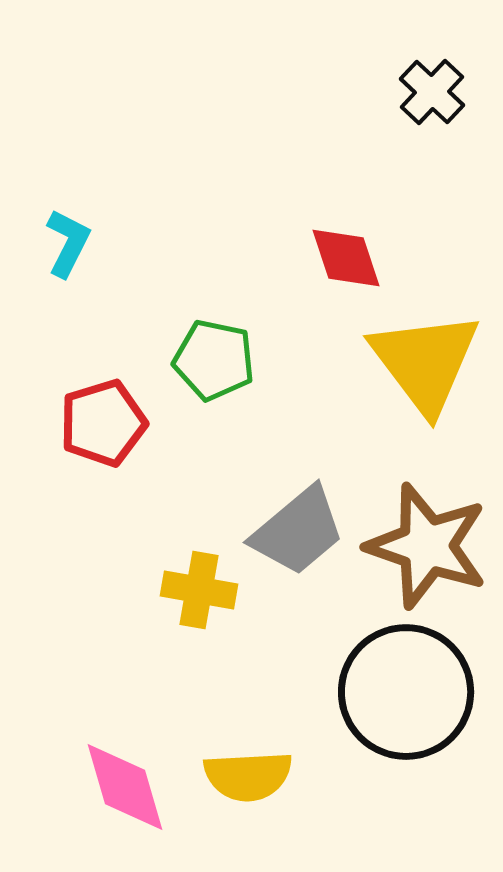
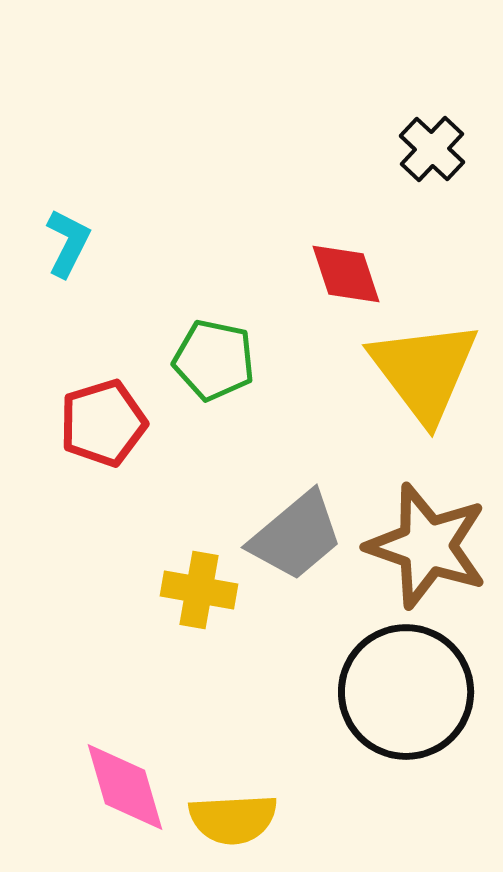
black cross: moved 57 px down
red diamond: moved 16 px down
yellow triangle: moved 1 px left, 9 px down
gray trapezoid: moved 2 px left, 5 px down
yellow semicircle: moved 15 px left, 43 px down
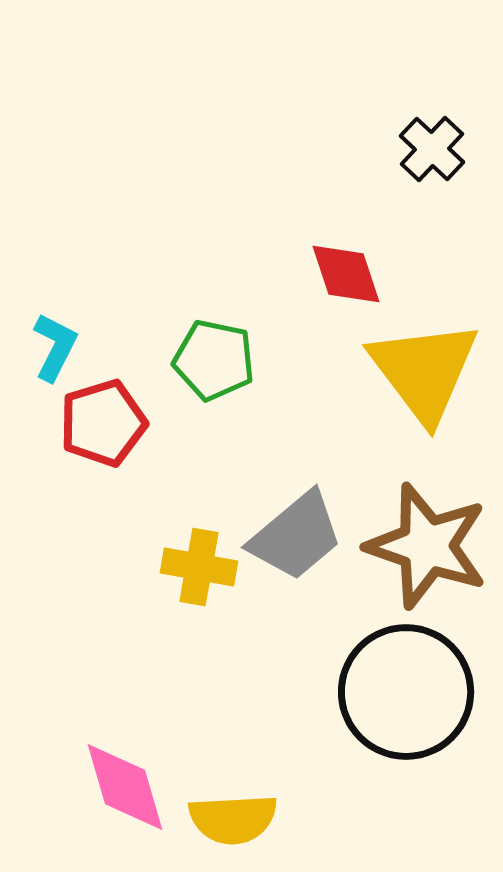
cyan L-shape: moved 13 px left, 104 px down
yellow cross: moved 23 px up
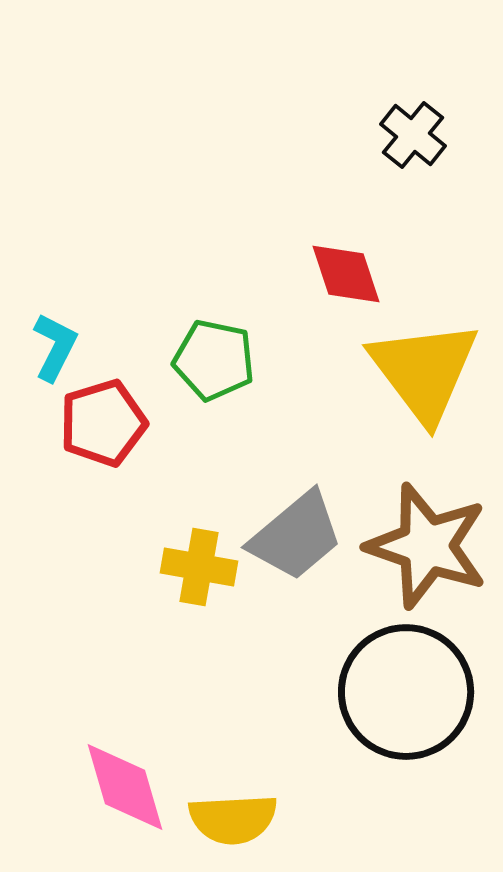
black cross: moved 19 px left, 14 px up; rotated 4 degrees counterclockwise
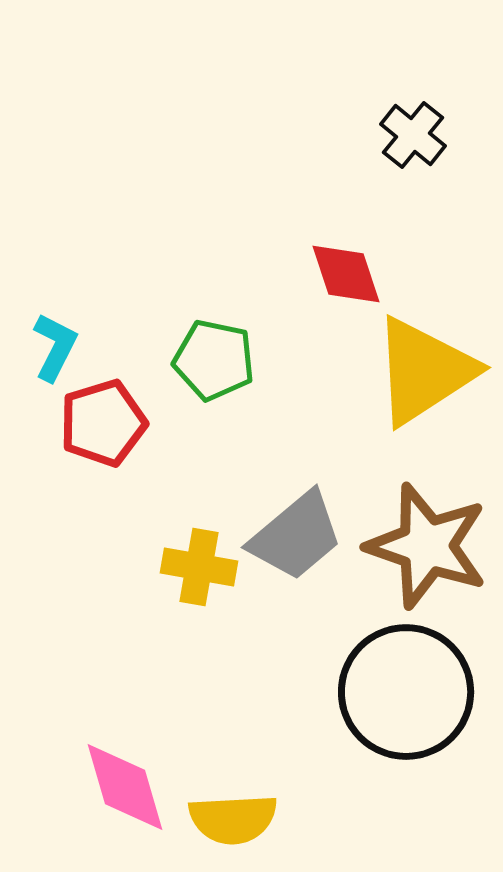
yellow triangle: rotated 34 degrees clockwise
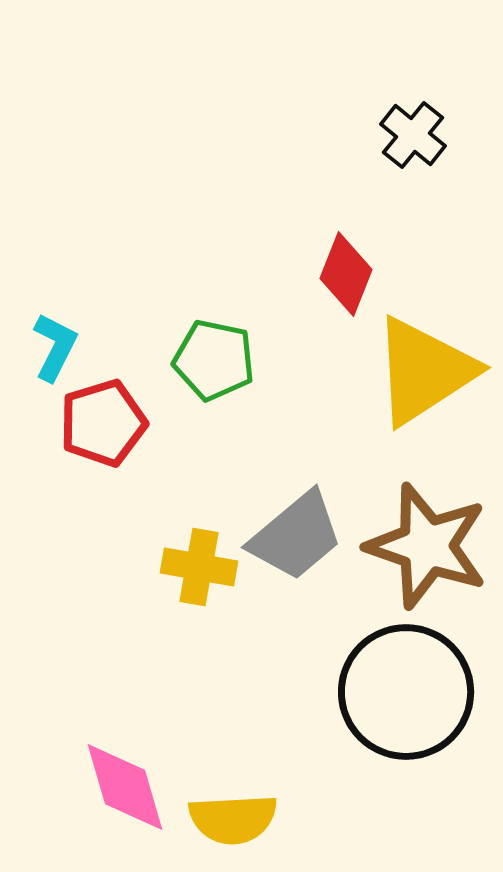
red diamond: rotated 40 degrees clockwise
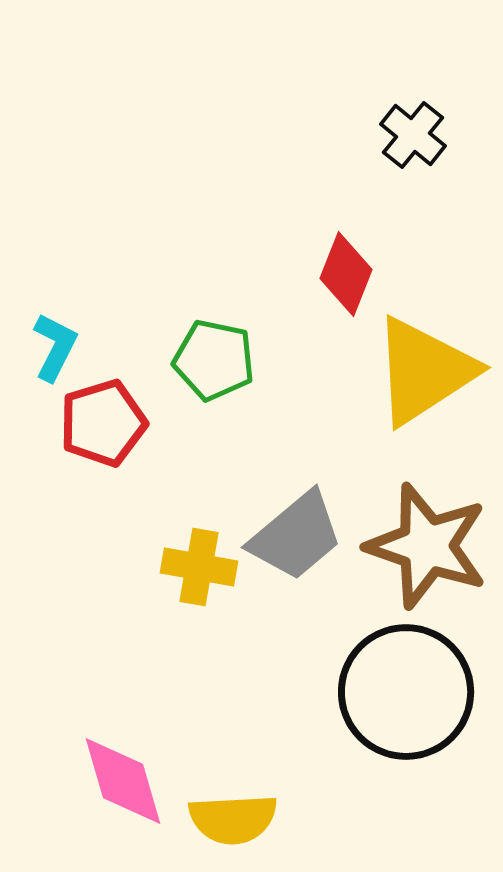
pink diamond: moved 2 px left, 6 px up
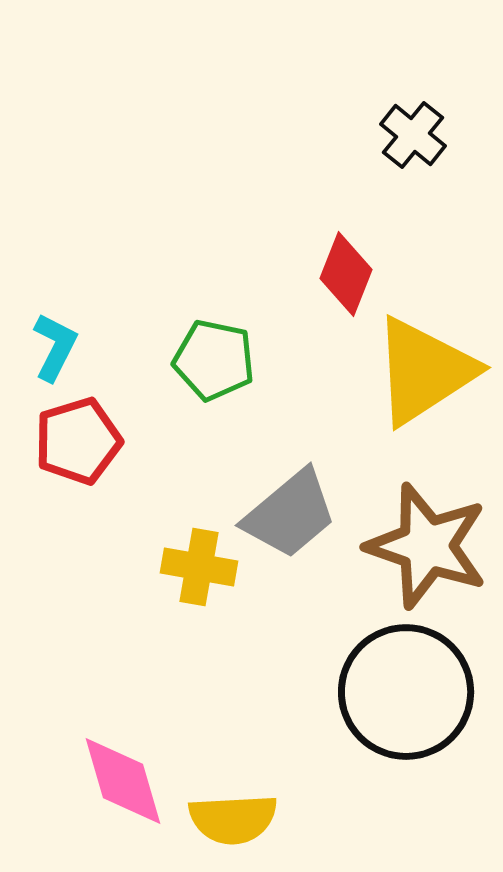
red pentagon: moved 25 px left, 18 px down
gray trapezoid: moved 6 px left, 22 px up
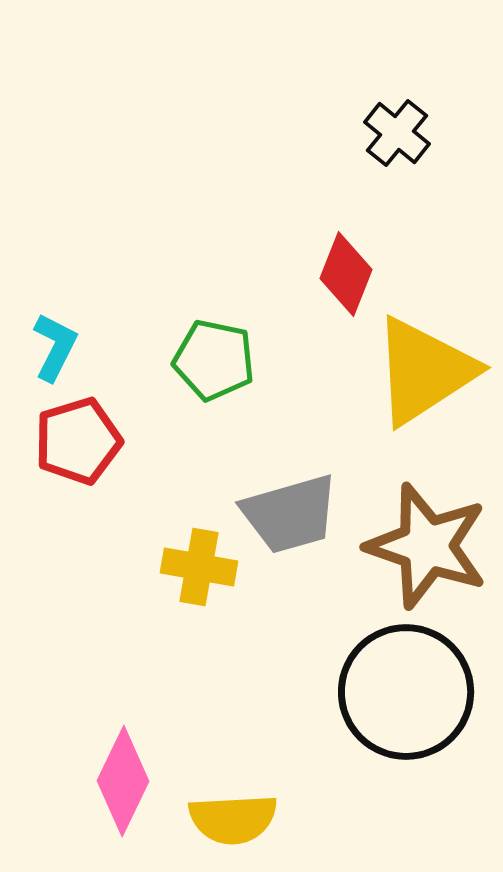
black cross: moved 16 px left, 2 px up
gray trapezoid: rotated 24 degrees clockwise
pink diamond: rotated 42 degrees clockwise
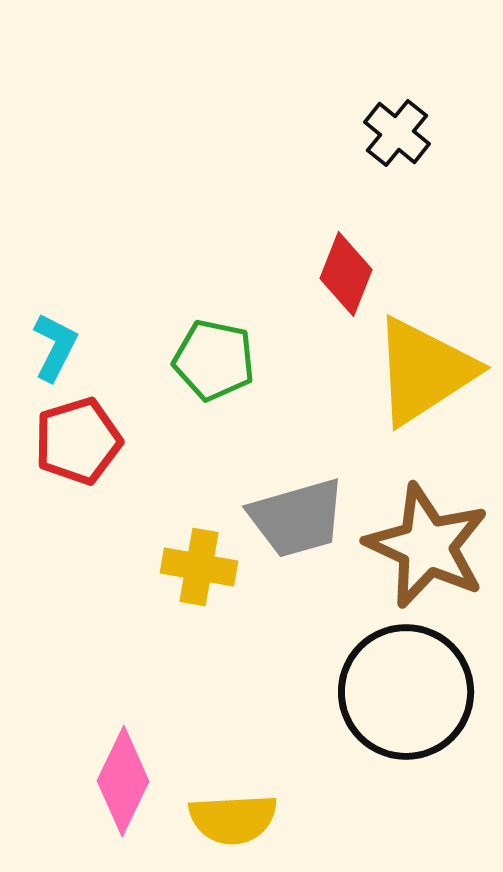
gray trapezoid: moved 7 px right, 4 px down
brown star: rotated 6 degrees clockwise
